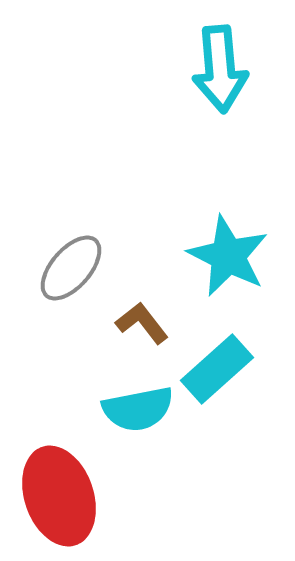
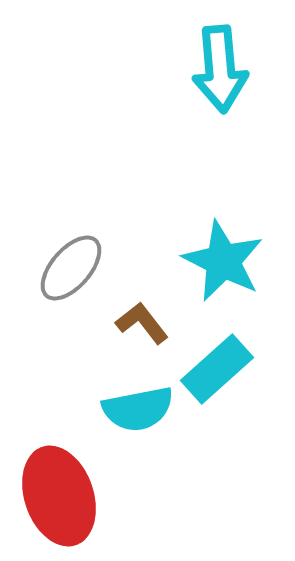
cyan star: moved 5 px left, 5 px down
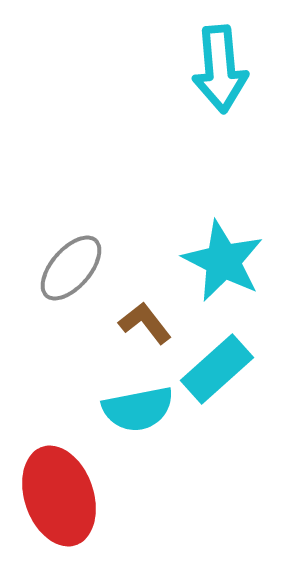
brown L-shape: moved 3 px right
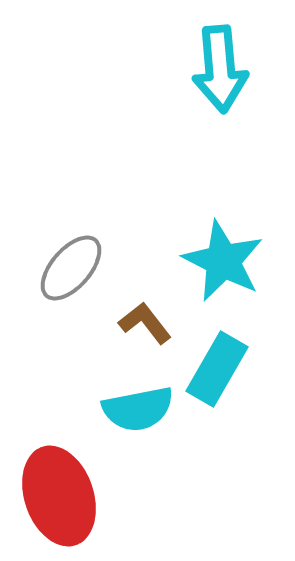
cyan rectangle: rotated 18 degrees counterclockwise
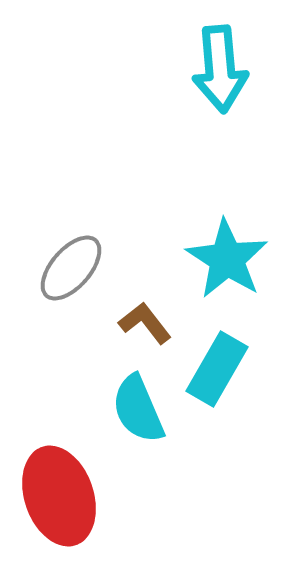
cyan star: moved 4 px right, 2 px up; rotated 6 degrees clockwise
cyan semicircle: rotated 78 degrees clockwise
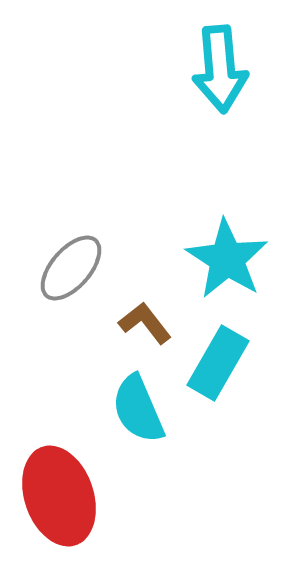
cyan rectangle: moved 1 px right, 6 px up
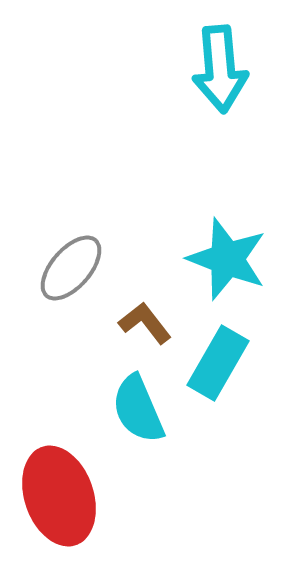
cyan star: rotated 12 degrees counterclockwise
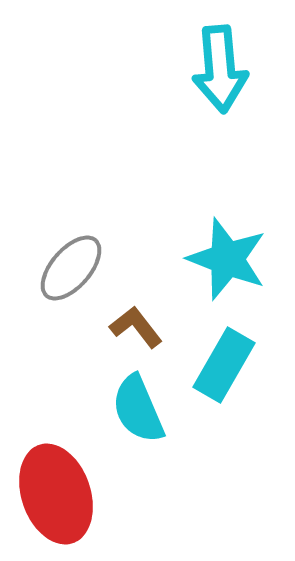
brown L-shape: moved 9 px left, 4 px down
cyan rectangle: moved 6 px right, 2 px down
red ellipse: moved 3 px left, 2 px up
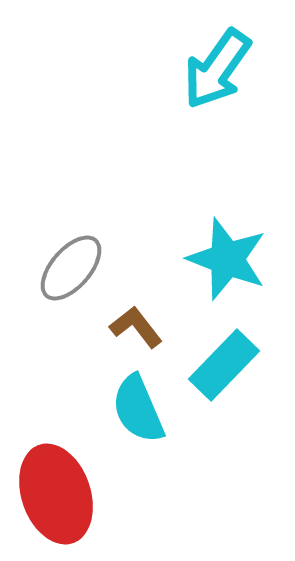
cyan arrow: moved 3 px left; rotated 40 degrees clockwise
cyan rectangle: rotated 14 degrees clockwise
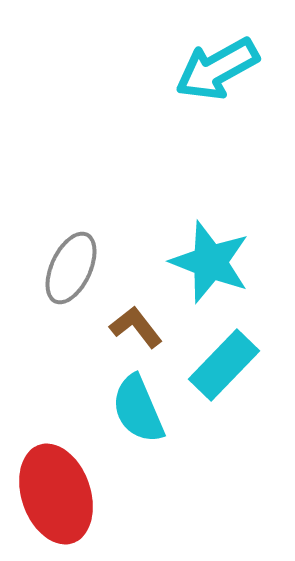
cyan arrow: rotated 26 degrees clockwise
cyan star: moved 17 px left, 3 px down
gray ellipse: rotated 16 degrees counterclockwise
